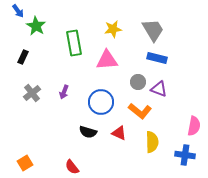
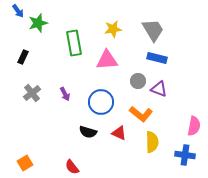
green star: moved 2 px right, 3 px up; rotated 24 degrees clockwise
gray circle: moved 1 px up
purple arrow: moved 1 px right, 2 px down; rotated 48 degrees counterclockwise
orange L-shape: moved 1 px right, 3 px down
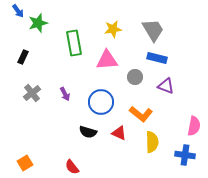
gray circle: moved 3 px left, 4 px up
purple triangle: moved 7 px right, 3 px up
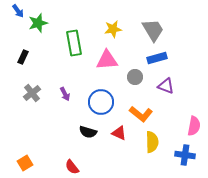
blue rectangle: rotated 30 degrees counterclockwise
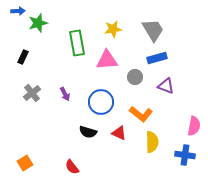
blue arrow: rotated 56 degrees counterclockwise
green rectangle: moved 3 px right
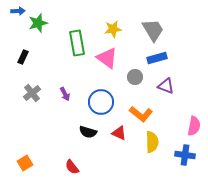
pink triangle: moved 2 px up; rotated 40 degrees clockwise
